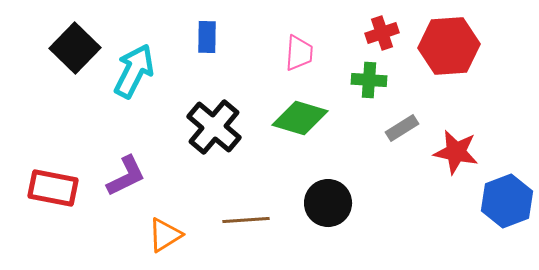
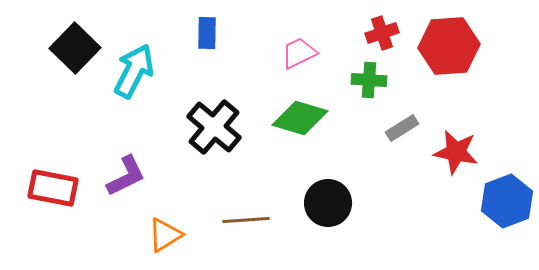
blue rectangle: moved 4 px up
pink trapezoid: rotated 120 degrees counterclockwise
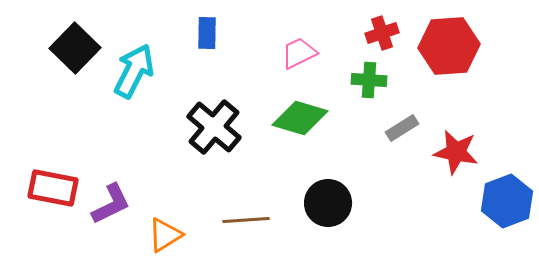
purple L-shape: moved 15 px left, 28 px down
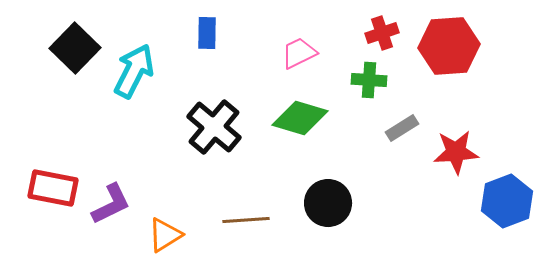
red star: rotated 15 degrees counterclockwise
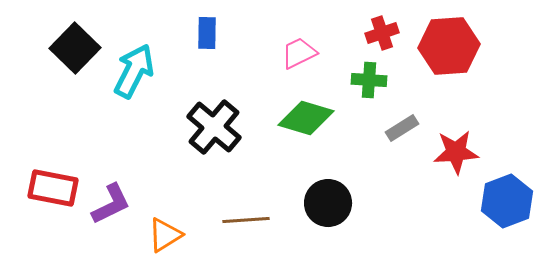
green diamond: moved 6 px right
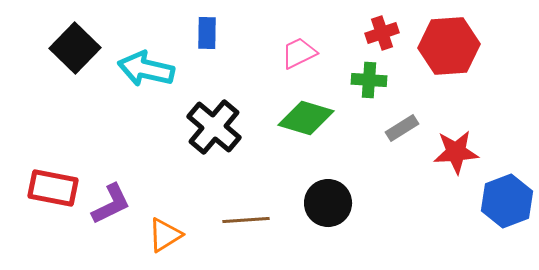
cyan arrow: moved 12 px right, 2 px up; rotated 104 degrees counterclockwise
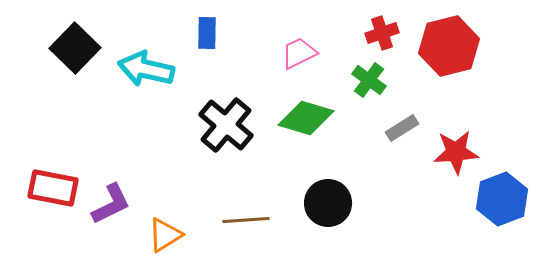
red hexagon: rotated 10 degrees counterclockwise
green cross: rotated 32 degrees clockwise
black cross: moved 12 px right, 2 px up
blue hexagon: moved 5 px left, 2 px up
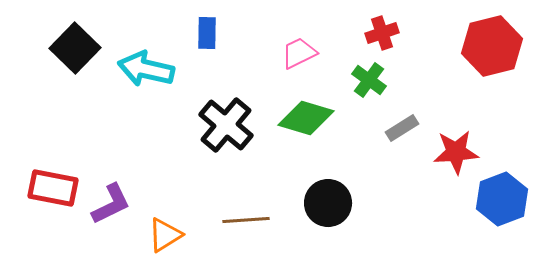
red hexagon: moved 43 px right
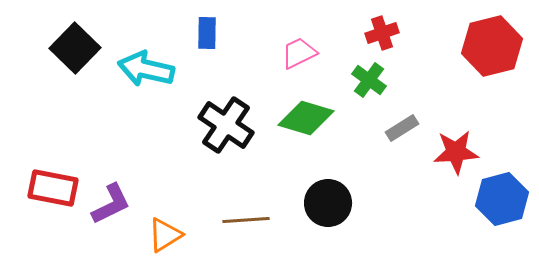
black cross: rotated 6 degrees counterclockwise
blue hexagon: rotated 6 degrees clockwise
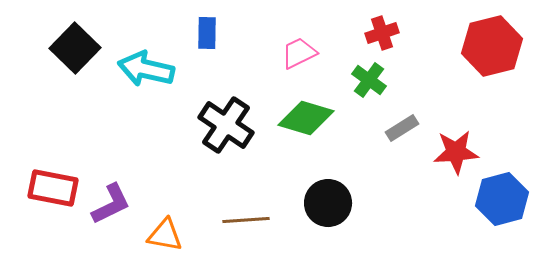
orange triangle: rotated 42 degrees clockwise
